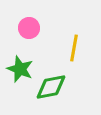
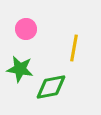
pink circle: moved 3 px left, 1 px down
green star: rotated 12 degrees counterclockwise
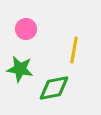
yellow line: moved 2 px down
green diamond: moved 3 px right, 1 px down
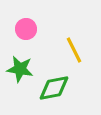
yellow line: rotated 36 degrees counterclockwise
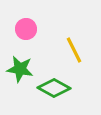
green diamond: rotated 40 degrees clockwise
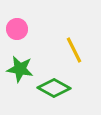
pink circle: moved 9 px left
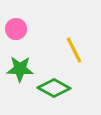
pink circle: moved 1 px left
green star: rotated 8 degrees counterclockwise
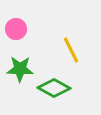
yellow line: moved 3 px left
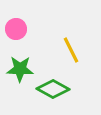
green diamond: moved 1 px left, 1 px down
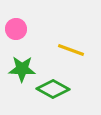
yellow line: rotated 44 degrees counterclockwise
green star: moved 2 px right
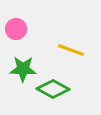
green star: moved 1 px right
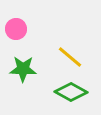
yellow line: moved 1 px left, 7 px down; rotated 20 degrees clockwise
green diamond: moved 18 px right, 3 px down
